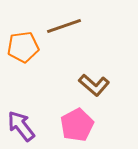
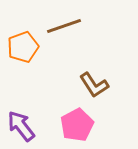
orange pentagon: rotated 12 degrees counterclockwise
brown L-shape: rotated 16 degrees clockwise
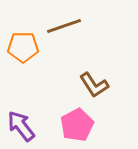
orange pentagon: rotated 20 degrees clockwise
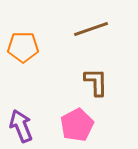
brown line: moved 27 px right, 3 px down
brown L-shape: moved 2 px right, 3 px up; rotated 148 degrees counterclockwise
purple arrow: rotated 16 degrees clockwise
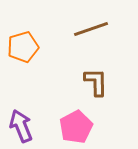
orange pentagon: rotated 16 degrees counterclockwise
pink pentagon: moved 1 px left, 2 px down
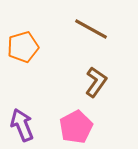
brown line: rotated 48 degrees clockwise
brown L-shape: rotated 36 degrees clockwise
purple arrow: moved 1 px right, 1 px up
